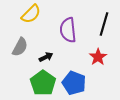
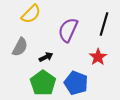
purple semicircle: rotated 30 degrees clockwise
blue pentagon: moved 2 px right
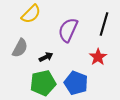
gray semicircle: moved 1 px down
green pentagon: rotated 25 degrees clockwise
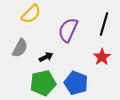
red star: moved 4 px right
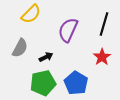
blue pentagon: rotated 10 degrees clockwise
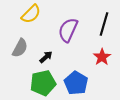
black arrow: rotated 16 degrees counterclockwise
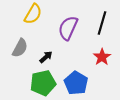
yellow semicircle: moved 2 px right; rotated 15 degrees counterclockwise
black line: moved 2 px left, 1 px up
purple semicircle: moved 2 px up
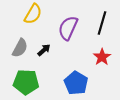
black arrow: moved 2 px left, 7 px up
green pentagon: moved 17 px left, 1 px up; rotated 15 degrees clockwise
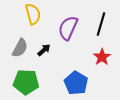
yellow semicircle: rotated 45 degrees counterclockwise
black line: moved 1 px left, 1 px down
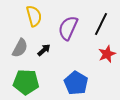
yellow semicircle: moved 1 px right, 2 px down
black line: rotated 10 degrees clockwise
red star: moved 5 px right, 3 px up; rotated 12 degrees clockwise
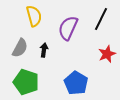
black line: moved 5 px up
black arrow: rotated 40 degrees counterclockwise
green pentagon: rotated 15 degrees clockwise
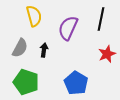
black line: rotated 15 degrees counterclockwise
